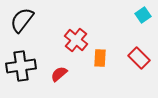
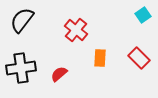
red cross: moved 10 px up
black cross: moved 2 px down
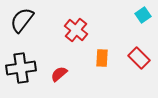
orange rectangle: moved 2 px right
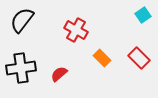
red cross: rotated 10 degrees counterclockwise
orange rectangle: rotated 48 degrees counterclockwise
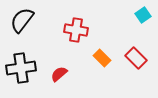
red cross: rotated 20 degrees counterclockwise
red rectangle: moved 3 px left
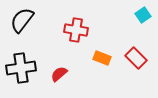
orange rectangle: rotated 24 degrees counterclockwise
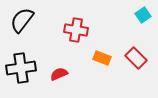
red semicircle: rotated 18 degrees clockwise
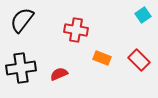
red rectangle: moved 3 px right, 2 px down
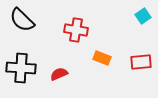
cyan square: moved 1 px down
black semicircle: rotated 84 degrees counterclockwise
red rectangle: moved 2 px right, 2 px down; rotated 50 degrees counterclockwise
black cross: rotated 12 degrees clockwise
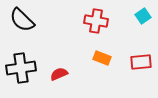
red cross: moved 20 px right, 9 px up
black cross: rotated 12 degrees counterclockwise
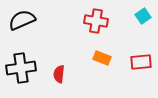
black semicircle: rotated 112 degrees clockwise
red semicircle: rotated 60 degrees counterclockwise
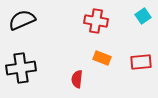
red semicircle: moved 18 px right, 5 px down
